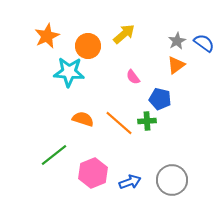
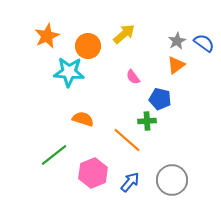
orange line: moved 8 px right, 17 px down
blue arrow: rotated 30 degrees counterclockwise
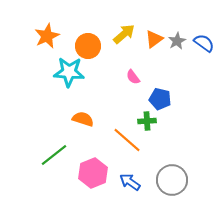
orange triangle: moved 22 px left, 26 px up
blue arrow: rotated 95 degrees counterclockwise
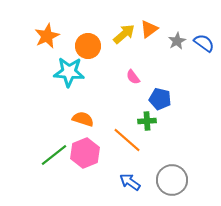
orange triangle: moved 5 px left, 10 px up
pink hexagon: moved 8 px left, 20 px up
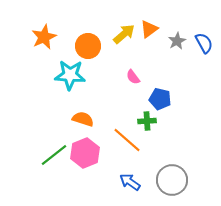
orange star: moved 3 px left, 1 px down
blue semicircle: rotated 25 degrees clockwise
cyan star: moved 1 px right, 3 px down
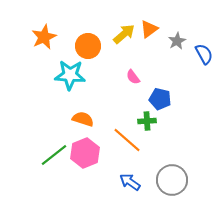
blue semicircle: moved 11 px down
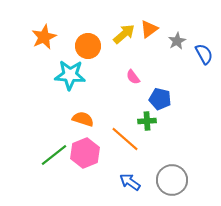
orange line: moved 2 px left, 1 px up
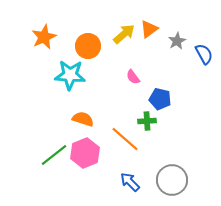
blue arrow: rotated 10 degrees clockwise
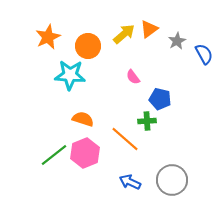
orange star: moved 4 px right
blue arrow: rotated 20 degrees counterclockwise
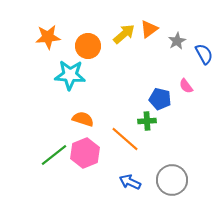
orange star: rotated 20 degrees clockwise
pink semicircle: moved 53 px right, 9 px down
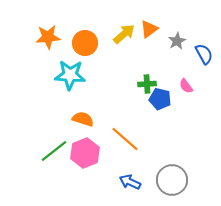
orange circle: moved 3 px left, 3 px up
green cross: moved 37 px up
green line: moved 4 px up
